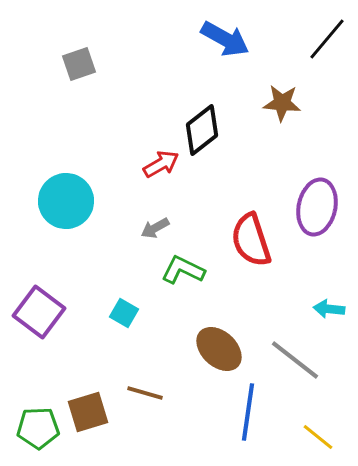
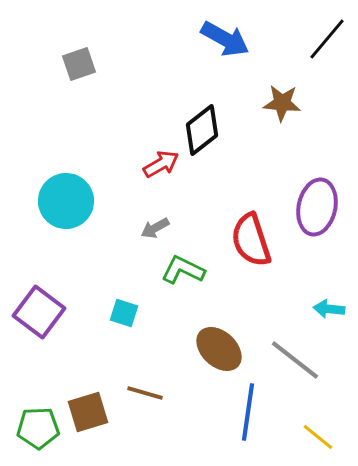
cyan square: rotated 12 degrees counterclockwise
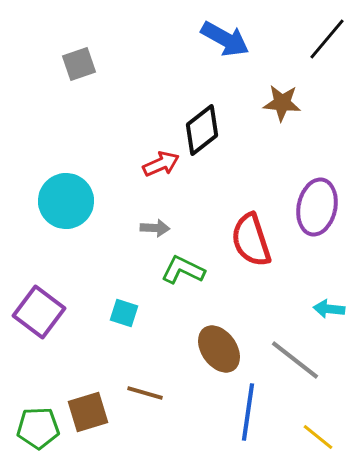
red arrow: rotated 6 degrees clockwise
gray arrow: rotated 148 degrees counterclockwise
brown ellipse: rotated 12 degrees clockwise
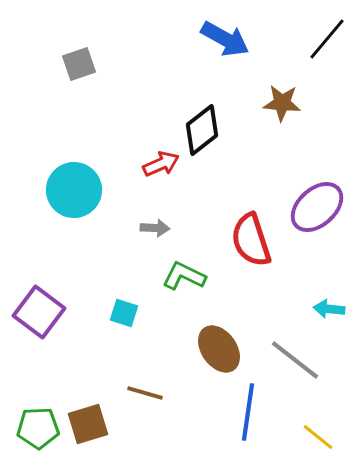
cyan circle: moved 8 px right, 11 px up
purple ellipse: rotated 36 degrees clockwise
green L-shape: moved 1 px right, 6 px down
brown square: moved 12 px down
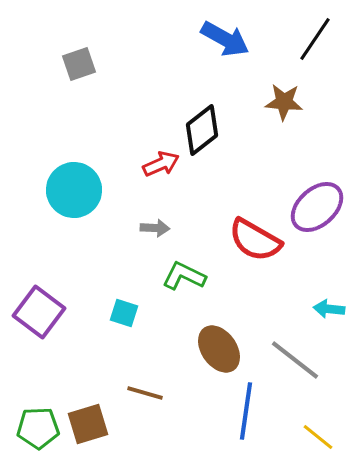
black line: moved 12 px left; rotated 6 degrees counterclockwise
brown star: moved 2 px right, 1 px up
red semicircle: moved 4 px right; rotated 42 degrees counterclockwise
blue line: moved 2 px left, 1 px up
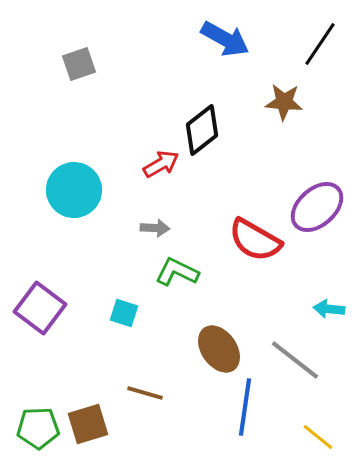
black line: moved 5 px right, 5 px down
red arrow: rotated 6 degrees counterclockwise
green L-shape: moved 7 px left, 4 px up
purple square: moved 1 px right, 4 px up
blue line: moved 1 px left, 4 px up
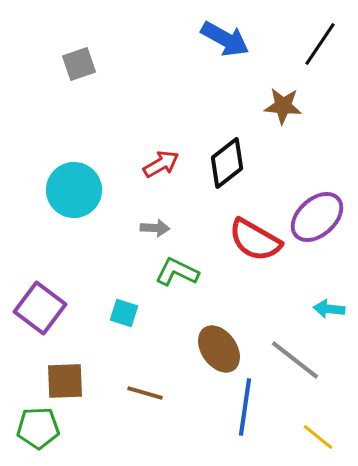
brown star: moved 1 px left, 4 px down
black diamond: moved 25 px right, 33 px down
purple ellipse: moved 10 px down
brown square: moved 23 px left, 43 px up; rotated 15 degrees clockwise
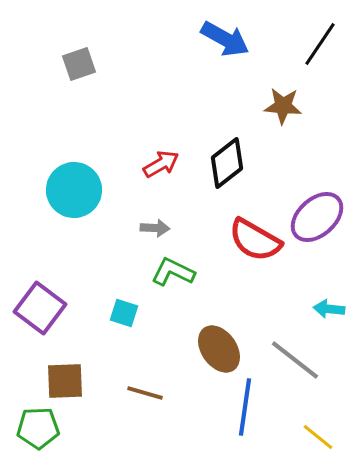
green L-shape: moved 4 px left
